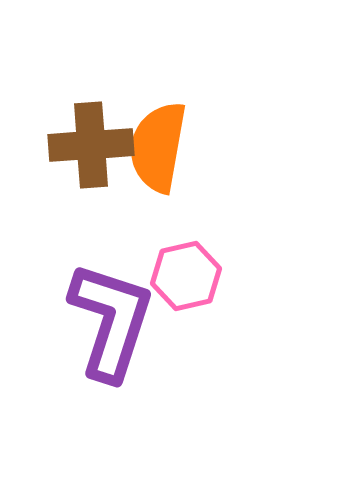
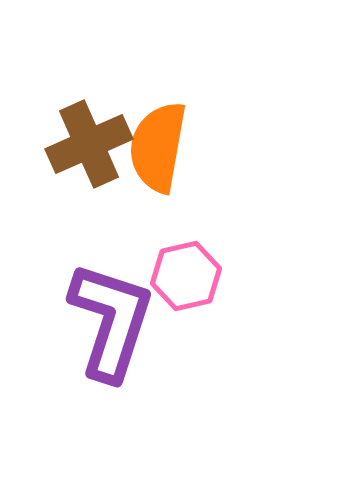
brown cross: moved 2 px left, 1 px up; rotated 20 degrees counterclockwise
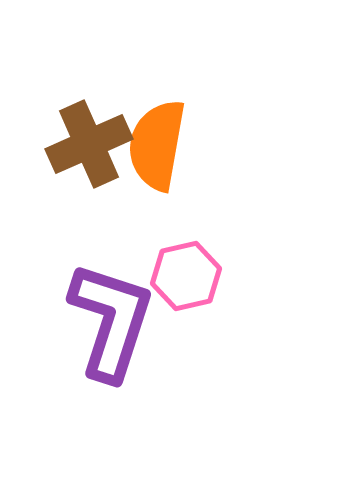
orange semicircle: moved 1 px left, 2 px up
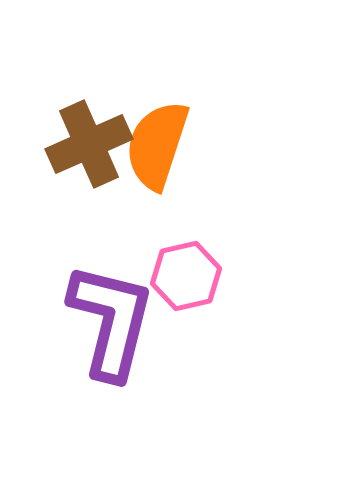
orange semicircle: rotated 8 degrees clockwise
purple L-shape: rotated 4 degrees counterclockwise
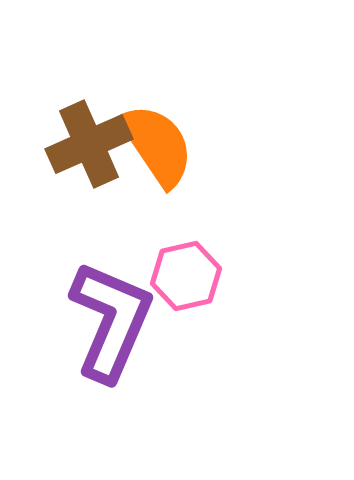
orange semicircle: rotated 128 degrees clockwise
purple L-shape: rotated 9 degrees clockwise
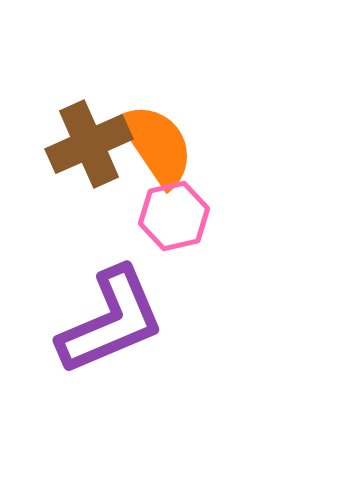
pink hexagon: moved 12 px left, 60 px up
purple L-shape: rotated 44 degrees clockwise
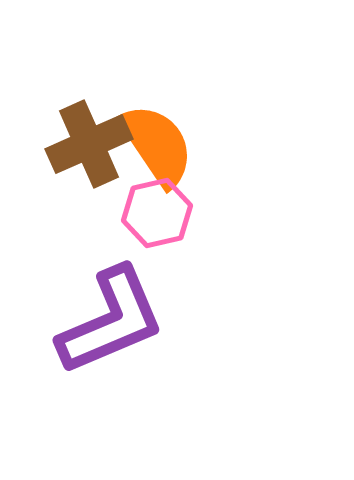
pink hexagon: moved 17 px left, 3 px up
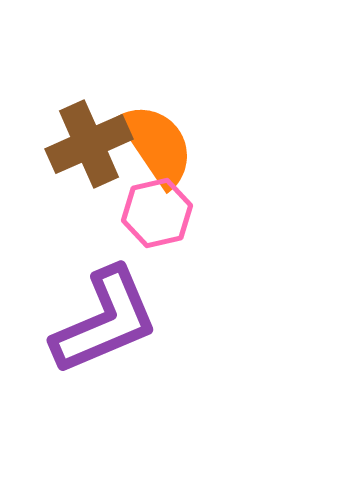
purple L-shape: moved 6 px left
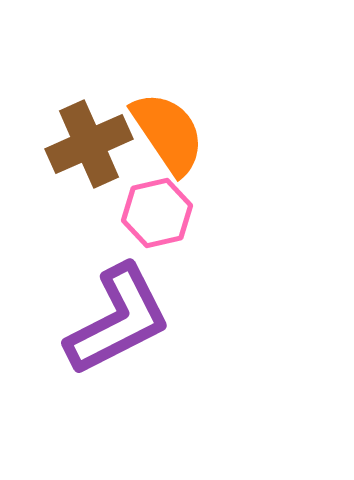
orange semicircle: moved 11 px right, 12 px up
purple L-shape: moved 13 px right, 1 px up; rotated 4 degrees counterclockwise
